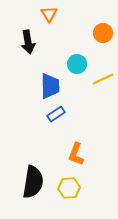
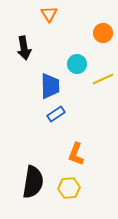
black arrow: moved 4 px left, 6 px down
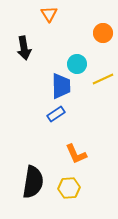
blue trapezoid: moved 11 px right
orange L-shape: rotated 45 degrees counterclockwise
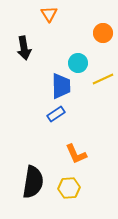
cyan circle: moved 1 px right, 1 px up
